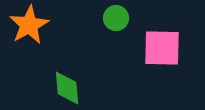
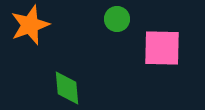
green circle: moved 1 px right, 1 px down
orange star: moved 1 px right; rotated 9 degrees clockwise
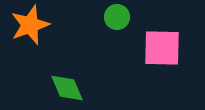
green circle: moved 2 px up
green diamond: rotated 18 degrees counterclockwise
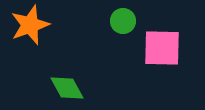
green circle: moved 6 px right, 4 px down
green diamond: rotated 6 degrees counterclockwise
